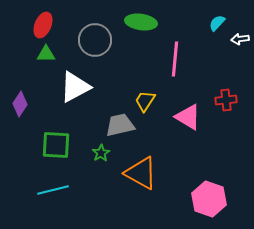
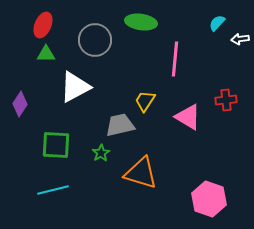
orange triangle: rotated 12 degrees counterclockwise
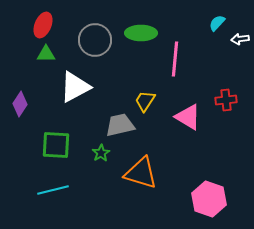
green ellipse: moved 11 px down; rotated 8 degrees counterclockwise
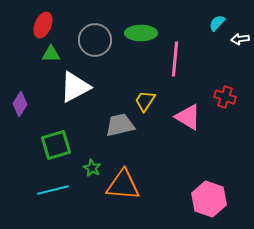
green triangle: moved 5 px right
red cross: moved 1 px left, 3 px up; rotated 25 degrees clockwise
green square: rotated 20 degrees counterclockwise
green star: moved 9 px left, 15 px down; rotated 12 degrees counterclockwise
orange triangle: moved 18 px left, 12 px down; rotated 12 degrees counterclockwise
